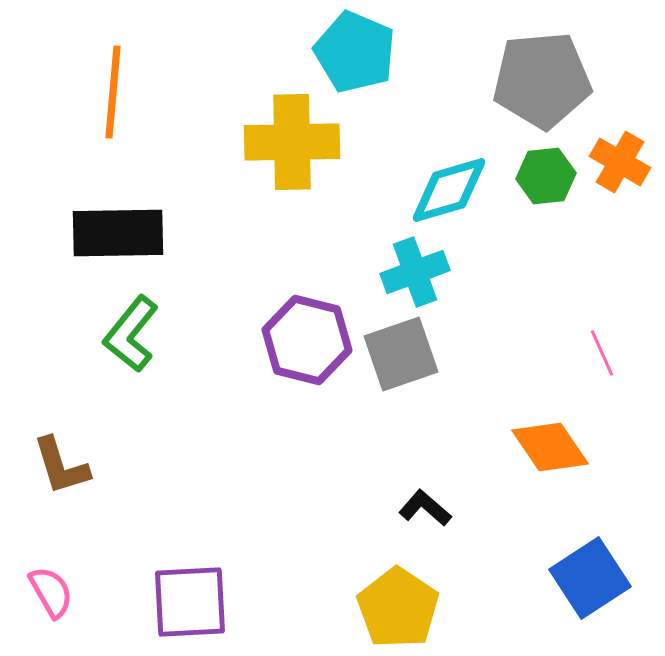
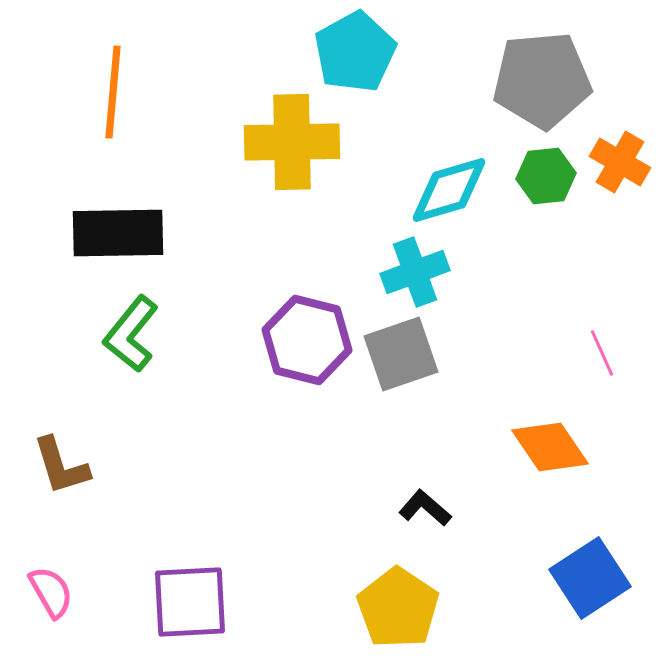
cyan pentagon: rotated 20 degrees clockwise
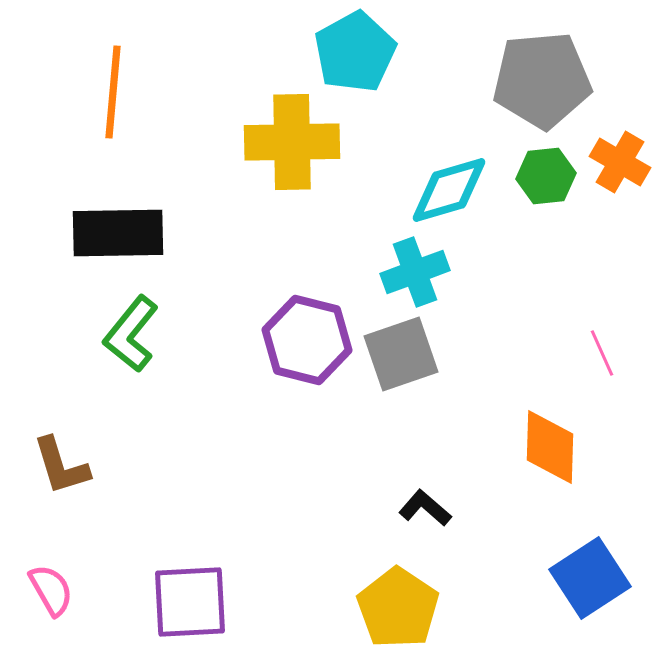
orange diamond: rotated 36 degrees clockwise
pink semicircle: moved 2 px up
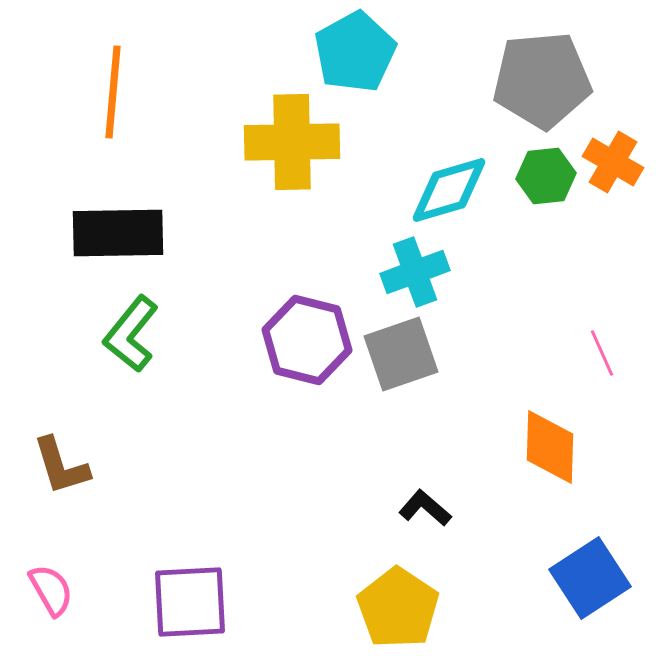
orange cross: moved 7 px left
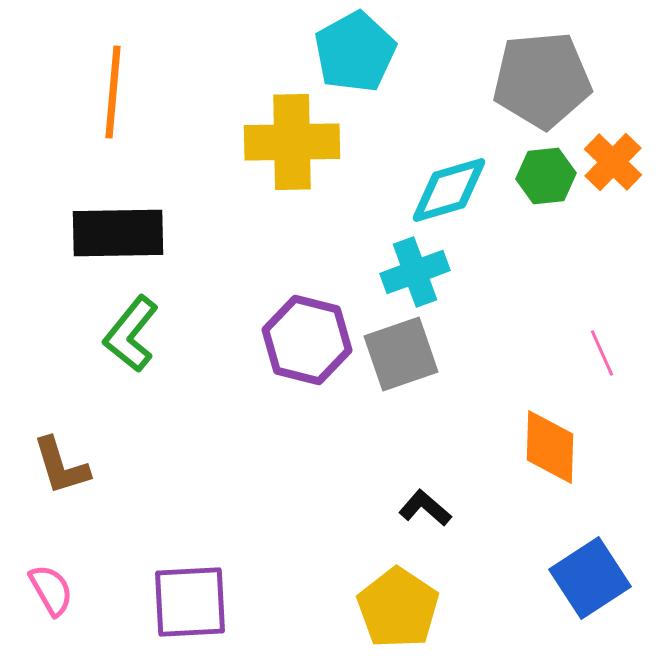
orange cross: rotated 14 degrees clockwise
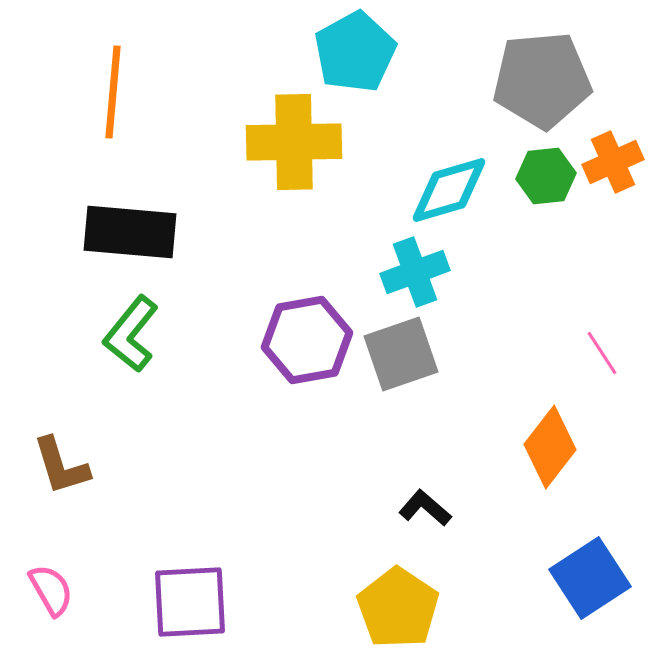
yellow cross: moved 2 px right
orange cross: rotated 22 degrees clockwise
black rectangle: moved 12 px right, 1 px up; rotated 6 degrees clockwise
purple hexagon: rotated 24 degrees counterclockwise
pink line: rotated 9 degrees counterclockwise
orange diamond: rotated 36 degrees clockwise
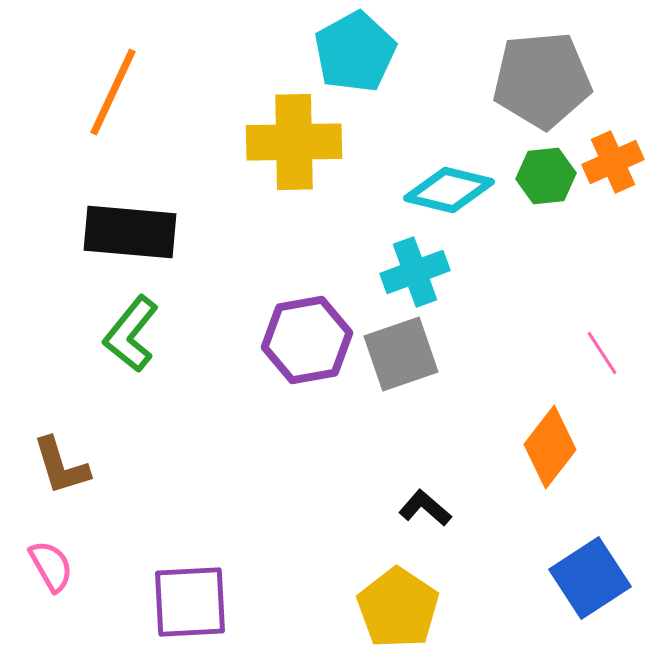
orange line: rotated 20 degrees clockwise
cyan diamond: rotated 30 degrees clockwise
pink semicircle: moved 24 px up
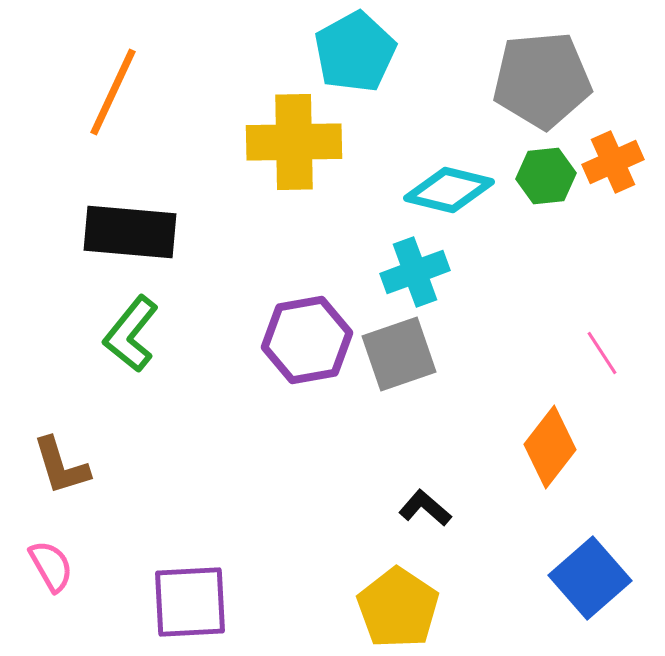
gray square: moved 2 px left
blue square: rotated 8 degrees counterclockwise
